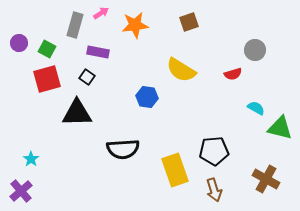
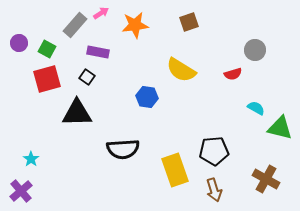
gray rectangle: rotated 25 degrees clockwise
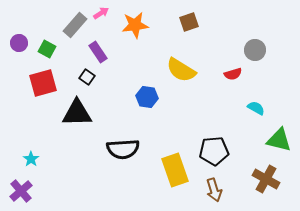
purple rectangle: rotated 45 degrees clockwise
red square: moved 4 px left, 4 px down
green triangle: moved 1 px left, 12 px down
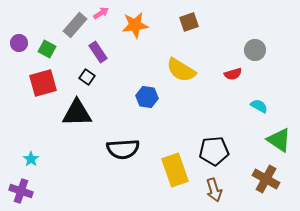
cyan semicircle: moved 3 px right, 2 px up
green triangle: rotated 20 degrees clockwise
purple cross: rotated 30 degrees counterclockwise
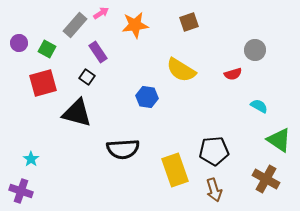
black triangle: rotated 16 degrees clockwise
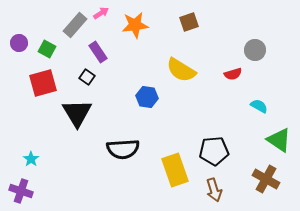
black triangle: rotated 44 degrees clockwise
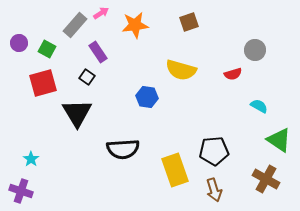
yellow semicircle: rotated 16 degrees counterclockwise
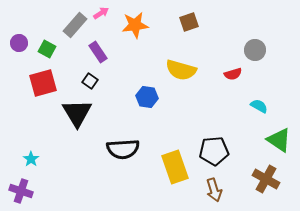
black square: moved 3 px right, 4 px down
yellow rectangle: moved 3 px up
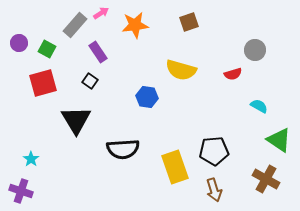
black triangle: moved 1 px left, 7 px down
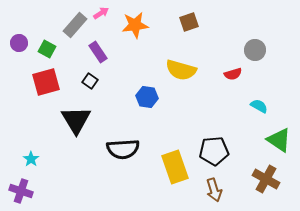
red square: moved 3 px right, 1 px up
